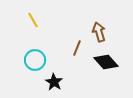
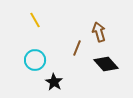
yellow line: moved 2 px right
black diamond: moved 2 px down
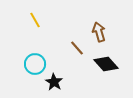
brown line: rotated 63 degrees counterclockwise
cyan circle: moved 4 px down
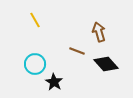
brown line: moved 3 px down; rotated 28 degrees counterclockwise
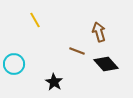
cyan circle: moved 21 px left
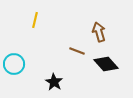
yellow line: rotated 42 degrees clockwise
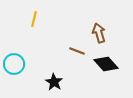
yellow line: moved 1 px left, 1 px up
brown arrow: moved 1 px down
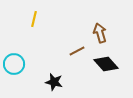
brown arrow: moved 1 px right
brown line: rotated 49 degrees counterclockwise
black star: rotated 18 degrees counterclockwise
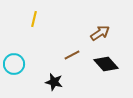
brown arrow: rotated 72 degrees clockwise
brown line: moved 5 px left, 4 px down
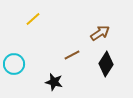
yellow line: moved 1 px left; rotated 35 degrees clockwise
black diamond: rotated 75 degrees clockwise
